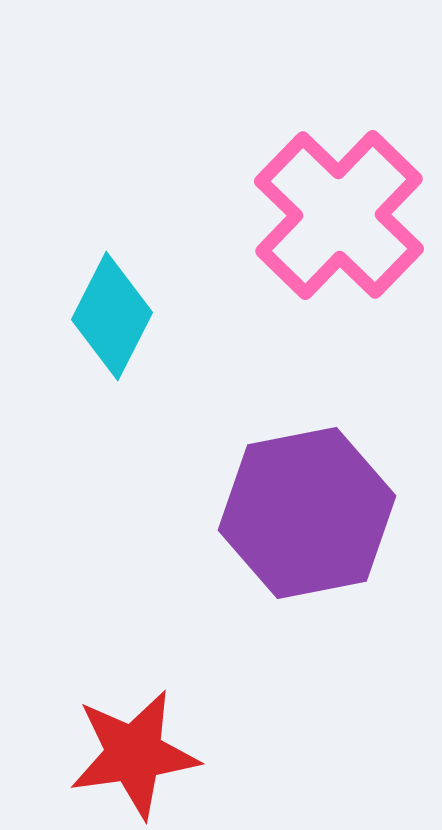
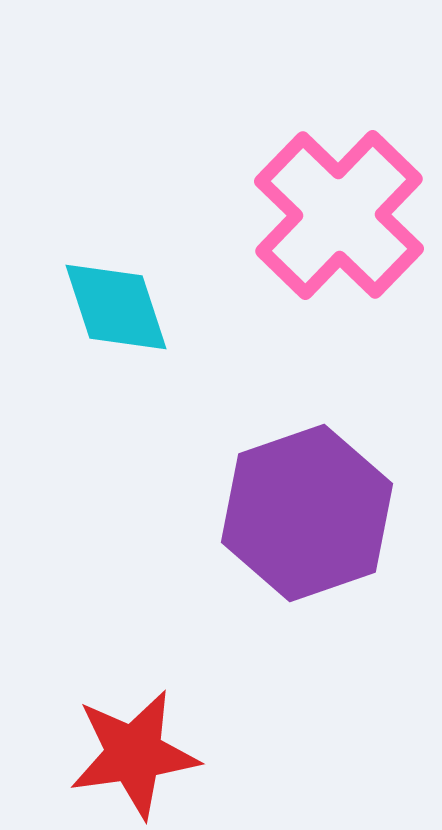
cyan diamond: moved 4 px right, 9 px up; rotated 45 degrees counterclockwise
purple hexagon: rotated 8 degrees counterclockwise
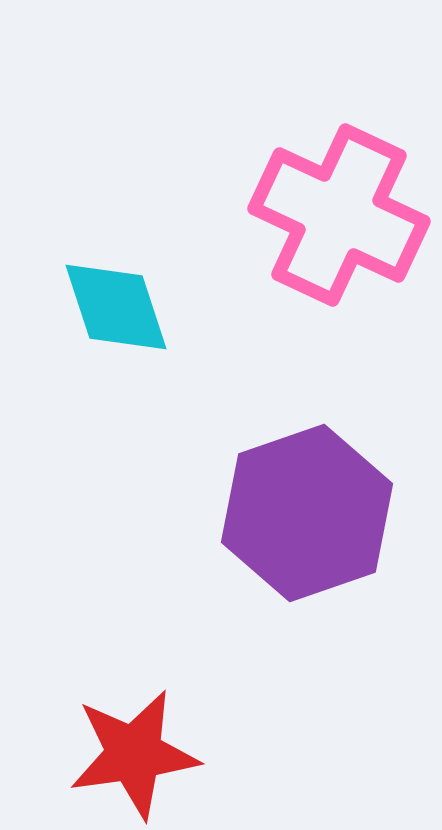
pink cross: rotated 19 degrees counterclockwise
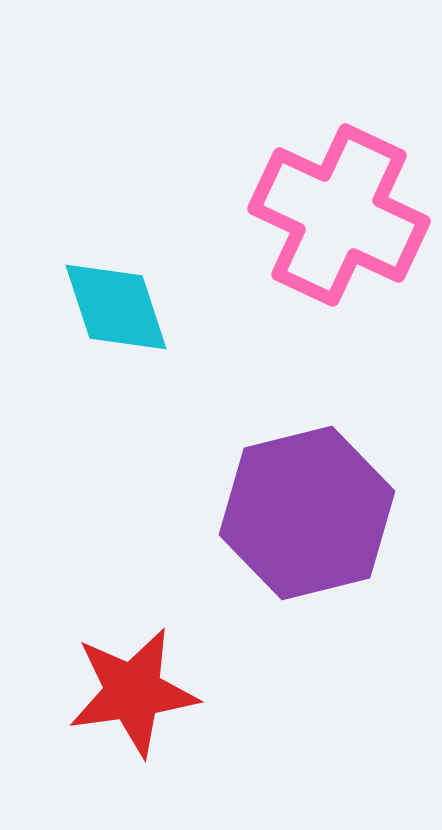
purple hexagon: rotated 5 degrees clockwise
red star: moved 1 px left, 62 px up
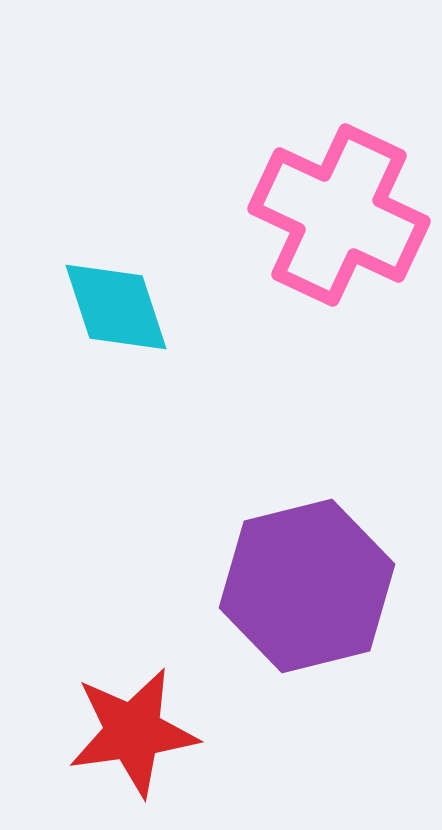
purple hexagon: moved 73 px down
red star: moved 40 px down
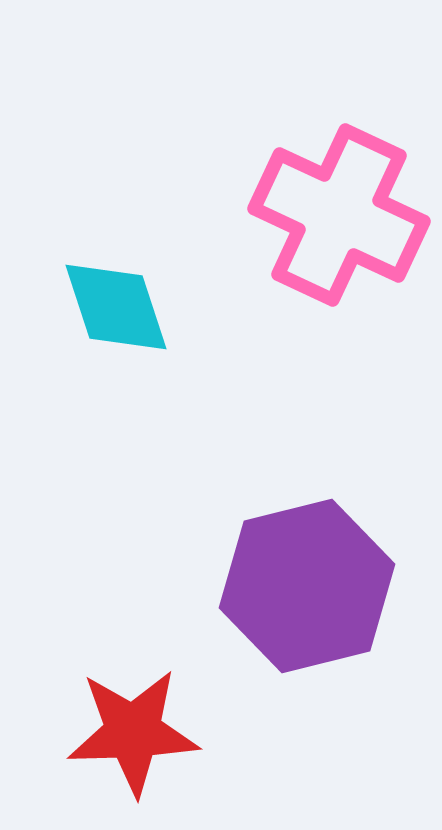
red star: rotated 6 degrees clockwise
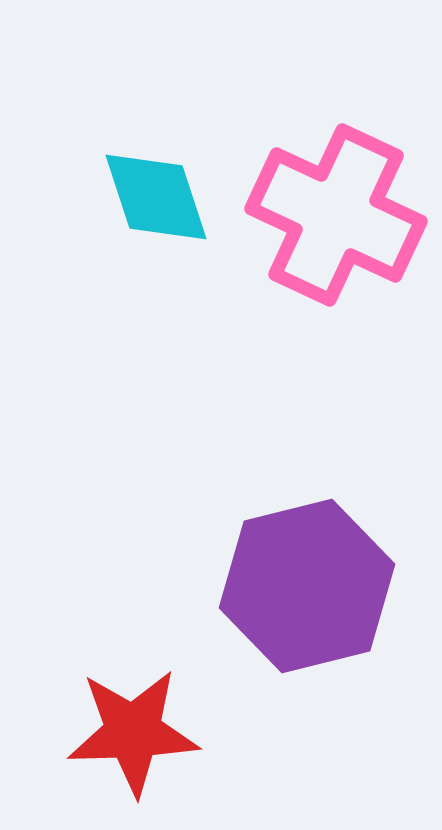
pink cross: moved 3 px left
cyan diamond: moved 40 px right, 110 px up
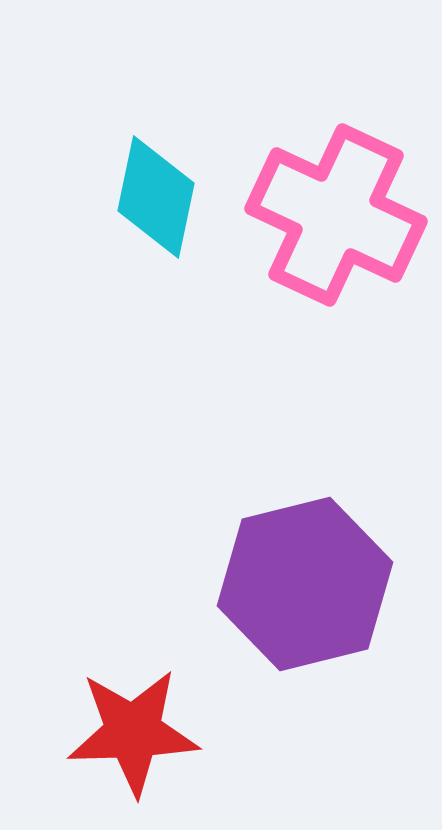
cyan diamond: rotated 30 degrees clockwise
purple hexagon: moved 2 px left, 2 px up
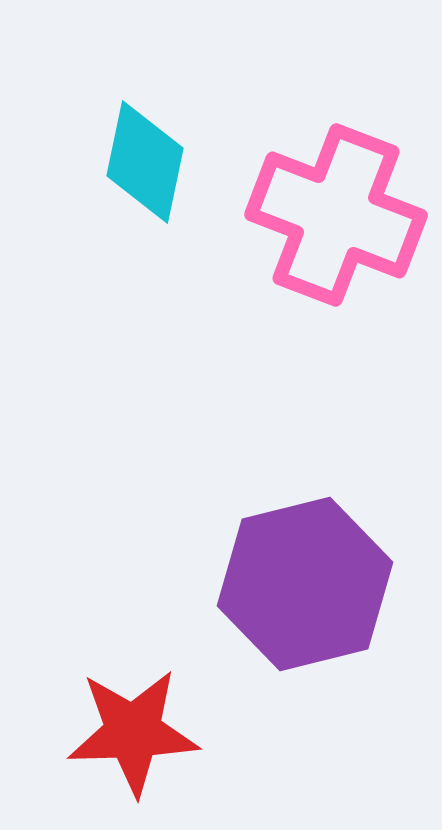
cyan diamond: moved 11 px left, 35 px up
pink cross: rotated 4 degrees counterclockwise
